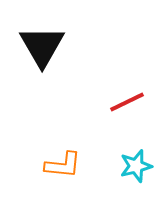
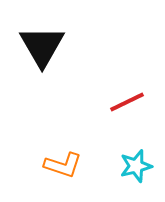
orange L-shape: rotated 12 degrees clockwise
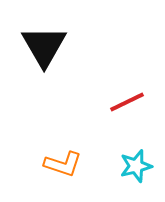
black triangle: moved 2 px right
orange L-shape: moved 1 px up
